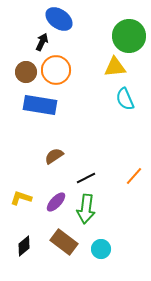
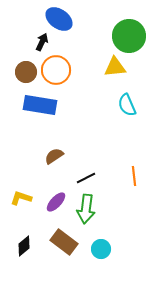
cyan semicircle: moved 2 px right, 6 px down
orange line: rotated 48 degrees counterclockwise
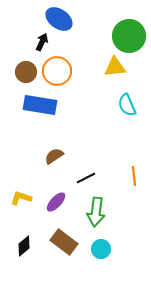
orange circle: moved 1 px right, 1 px down
green arrow: moved 10 px right, 3 px down
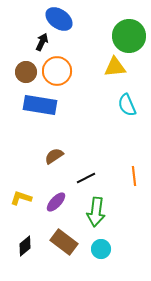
black diamond: moved 1 px right
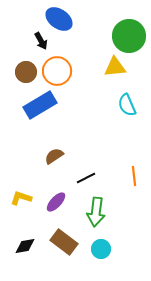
black arrow: moved 1 px left, 1 px up; rotated 126 degrees clockwise
blue rectangle: rotated 40 degrees counterclockwise
black diamond: rotated 30 degrees clockwise
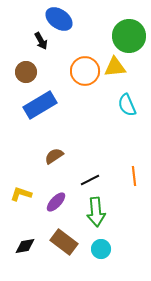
orange circle: moved 28 px right
black line: moved 4 px right, 2 px down
yellow L-shape: moved 4 px up
green arrow: rotated 12 degrees counterclockwise
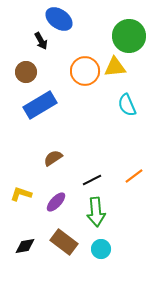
brown semicircle: moved 1 px left, 2 px down
orange line: rotated 60 degrees clockwise
black line: moved 2 px right
